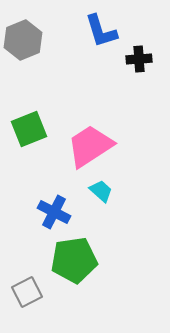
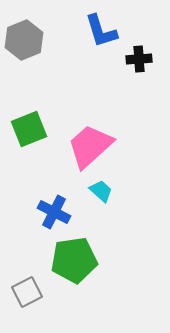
gray hexagon: moved 1 px right
pink trapezoid: rotated 9 degrees counterclockwise
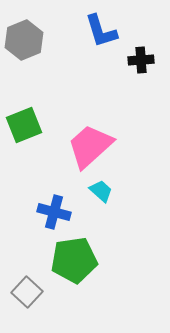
black cross: moved 2 px right, 1 px down
green square: moved 5 px left, 4 px up
blue cross: rotated 12 degrees counterclockwise
gray square: rotated 20 degrees counterclockwise
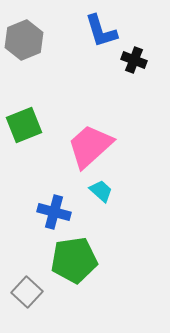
black cross: moved 7 px left; rotated 25 degrees clockwise
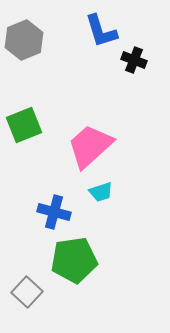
cyan trapezoid: moved 1 px down; rotated 120 degrees clockwise
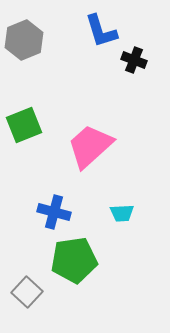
cyan trapezoid: moved 21 px right, 21 px down; rotated 15 degrees clockwise
